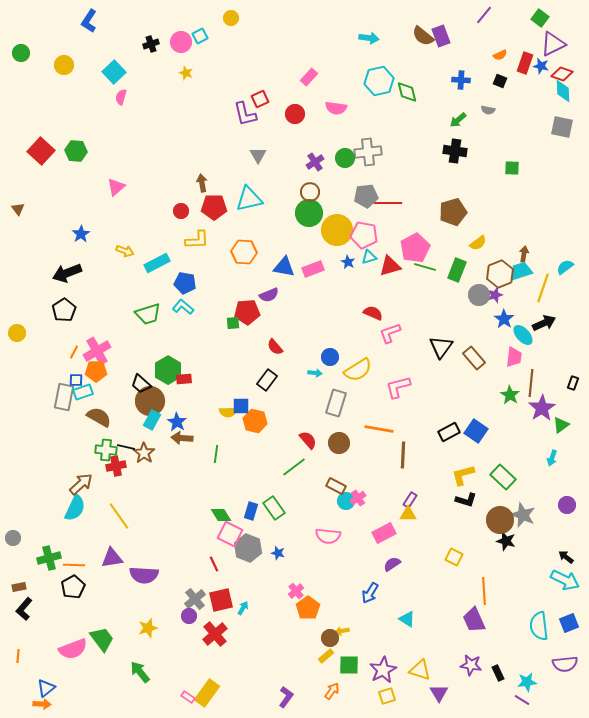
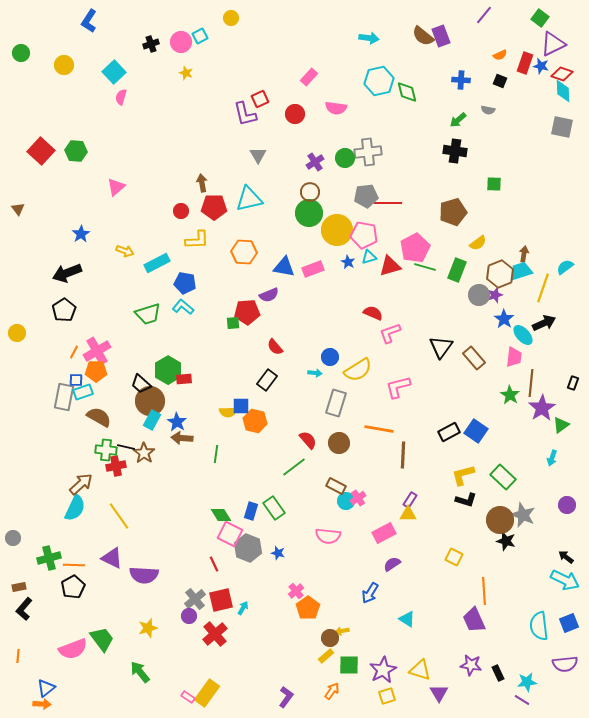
green square at (512, 168): moved 18 px left, 16 px down
purple triangle at (112, 558): rotated 35 degrees clockwise
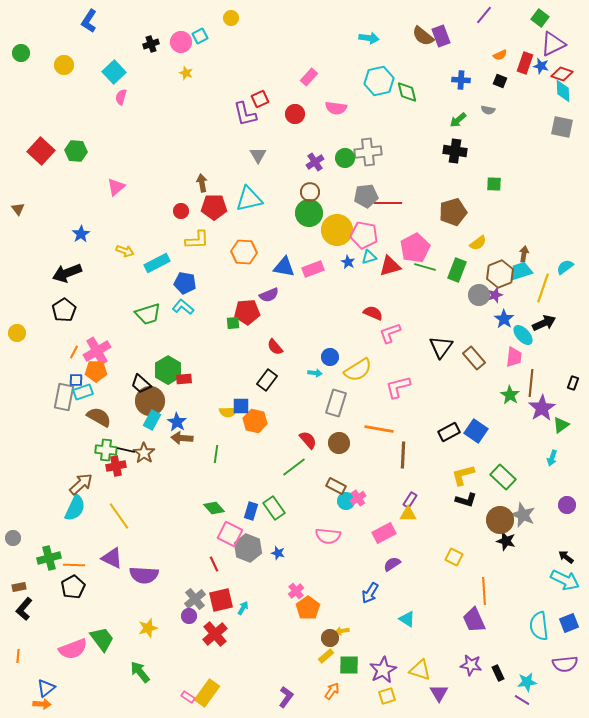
black line at (126, 447): moved 3 px down
green diamond at (221, 515): moved 7 px left, 7 px up; rotated 10 degrees counterclockwise
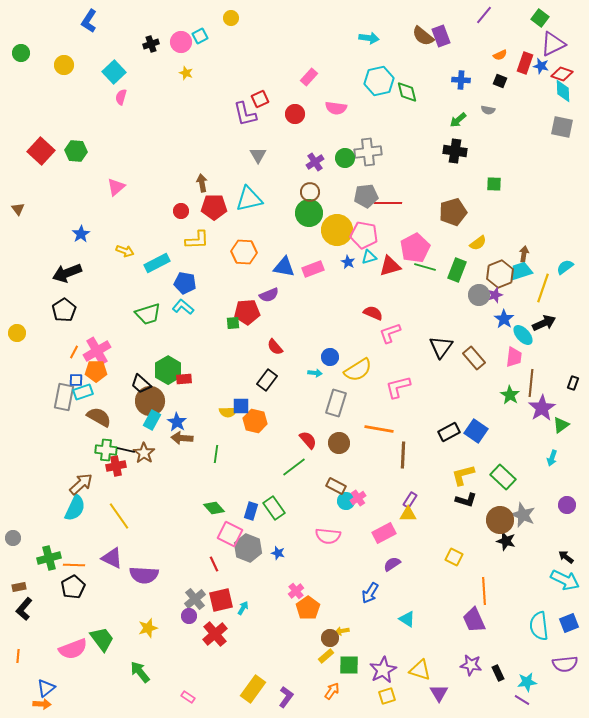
yellow rectangle at (207, 693): moved 46 px right, 4 px up
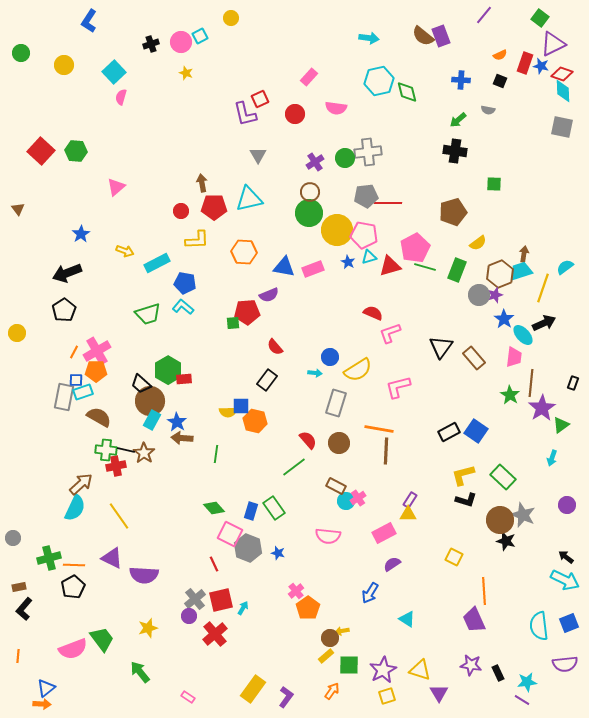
brown line at (403, 455): moved 17 px left, 4 px up
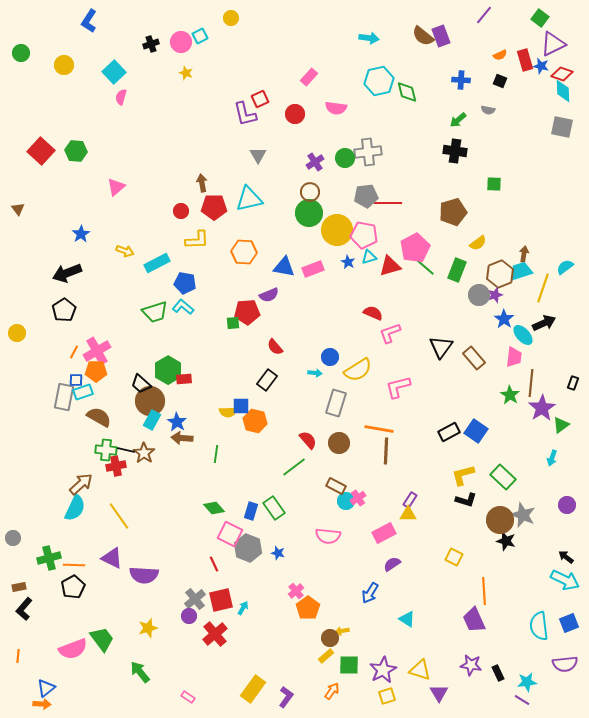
red rectangle at (525, 63): moved 3 px up; rotated 35 degrees counterclockwise
green line at (425, 267): rotated 25 degrees clockwise
green trapezoid at (148, 314): moved 7 px right, 2 px up
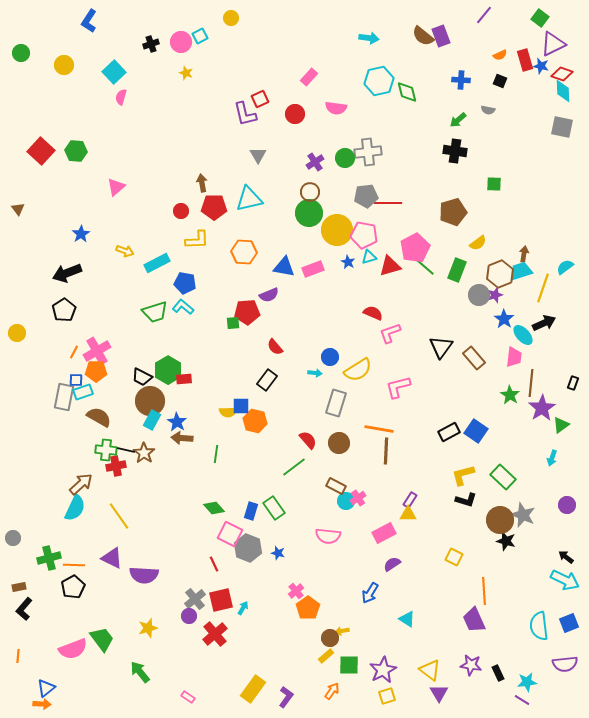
black trapezoid at (141, 384): moved 1 px right, 7 px up; rotated 15 degrees counterclockwise
yellow triangle at (420, 670): moved 10 px right; rotated 20 degrees clockwise
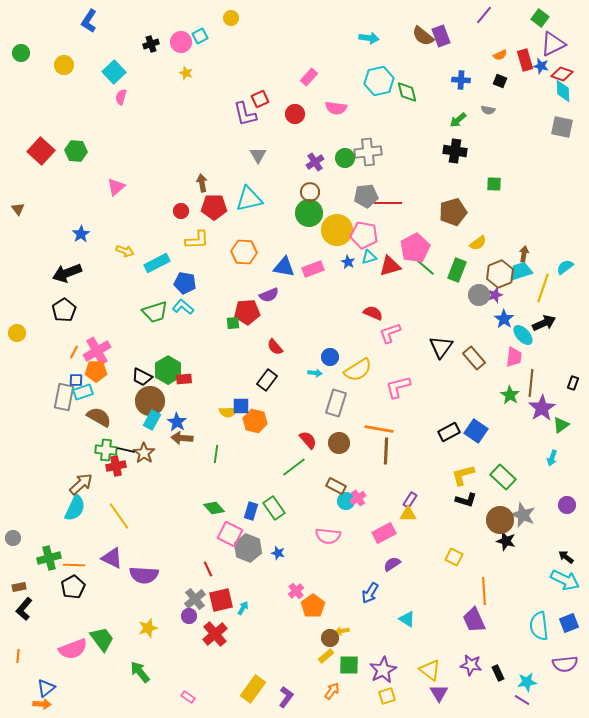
red line at (214, 564): moved 6 px left, 5 px down
orange pentagon at (308, 608): moved 5 px right, 2 px up
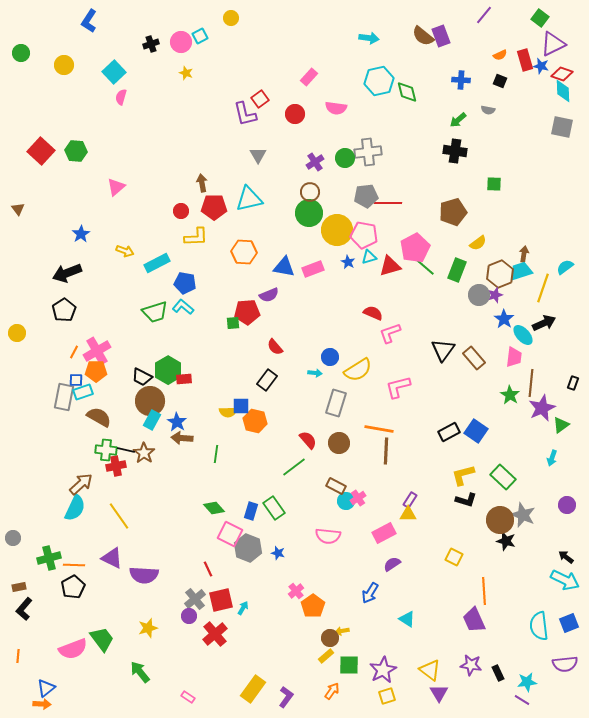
red square at (260, 99): rotated 12 degrees counterclockwise
yellow L-shape at (197, 240): moved 1 px left, 3 px up
black triangle at (441, 347): moved 2 px right, 3 px down
purple star at (542, 408): rotated 8 degrees clockwise
